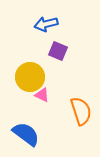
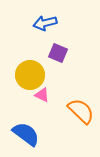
blue arrow: moved 1 px left, 1 px up
purple square: moved 2 px down
yellow circle: moved 2 px up
orange semicircle: rotated 28 degrees counterclockwise
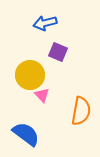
purple square: moved 1 px up
pink triangle: rotated 21 degrees clockwise
orange semicircle: rotated 56 degrees clockwise
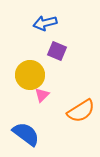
purple square: moved 1 px left, 1 px up
pink triangle: rotated 28 degrees clockwise
orange semicircle: rotated 48 degrees clockwise
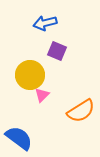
blue semicircle: moved 7 px left, 4 px down
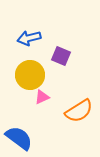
blue arrow: moved 16 px left, 15 px down
purple square: moved 4 px right, 5 px down
pink triangle: moved 2 px down; rotated 21 degrees clockwise
orange semicircle: moved 2 px left
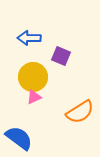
blue arrow: rotated 15 degrees clockwise
yellow circle: moved 3 px right, 2 px down
pink triangle: moved 8 px left
orange semicircle: moved 1 px right, 1 px down
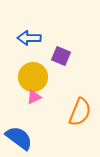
orange semicircle: rotated 36 degrees counterclockwise
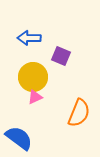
pink triangle: moved 1 px right
orange semicircle: moved 1 px left, 1 px down
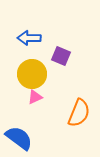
yellow circle: moved 1 px left, 3 px up
